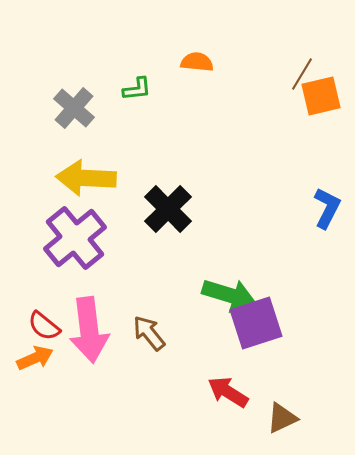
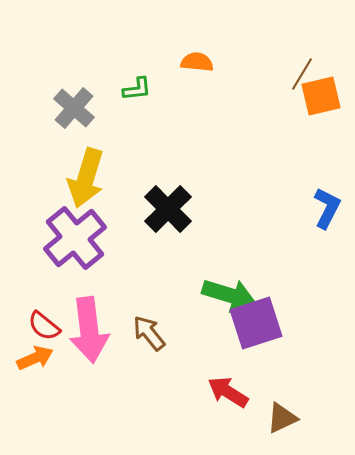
yellow arrow: rotated 76 degrees counterclockwise
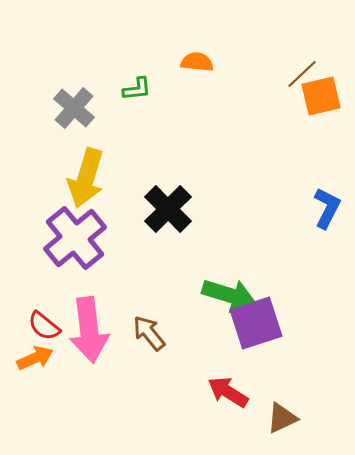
brown line: rotated 16 degrees clockwise
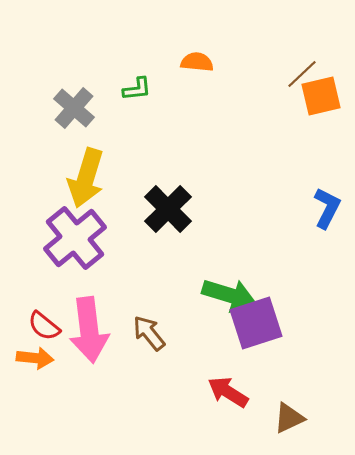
orange arrow: rotated 30 degrees clockwise
brown triangle: moved 7 px right
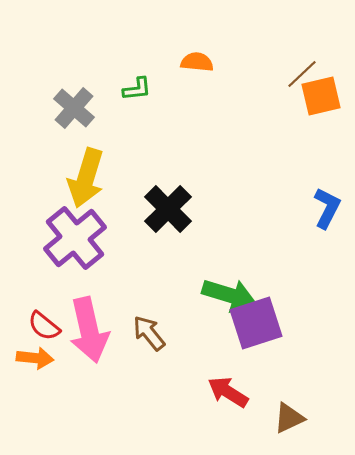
pink arrow: rotated 6 degrees counterclockwise
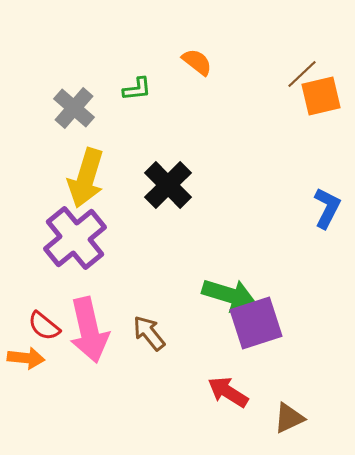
orange semicircle: rotated 32 degrees clockwise
black cross: moved 24 px up
orange arrow: moved 9 px left
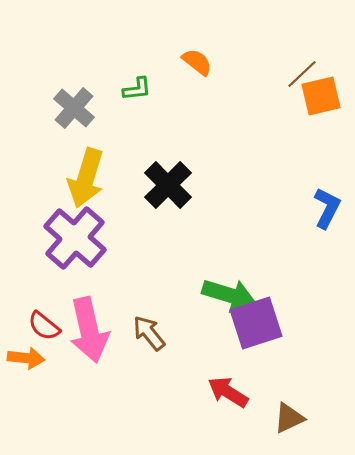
purple cross: rotated 10 degrees counterclockwise
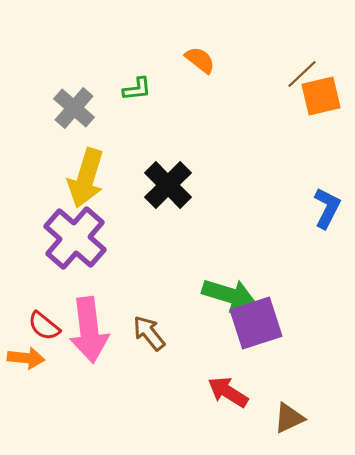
orange semicircle: moved 3 px right, 2 px up
pink arrow: rotated 6 degrees clockwise
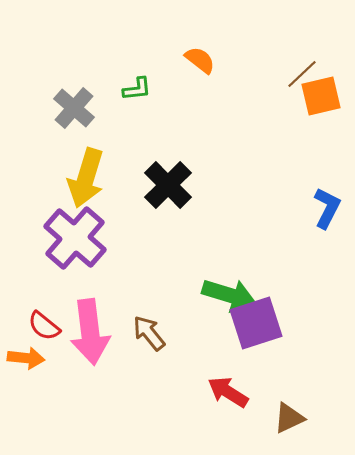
pink arrow: moved 1 px right, 2 px down
